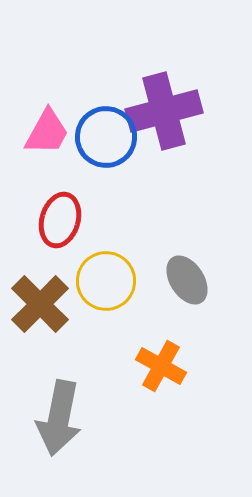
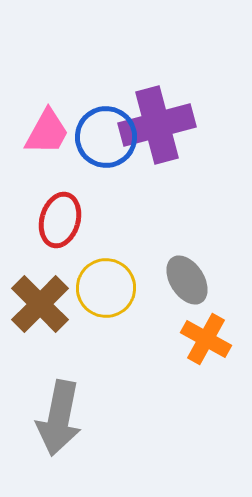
purple cross: moved 7 px left, 14 px down
yellow circle: moved 7 px down
orange cross: moved 45 px right, 27 px up
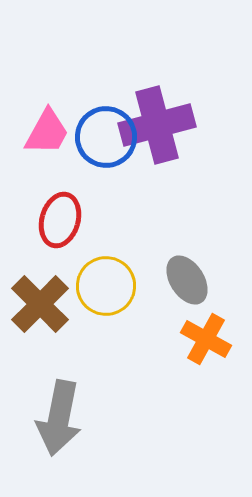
yellow circle: moved 2 px up
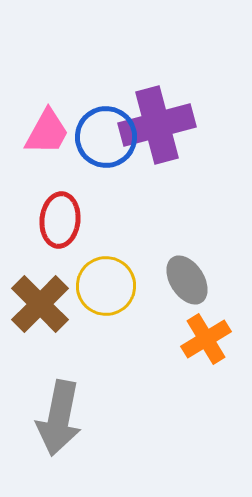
red ellipse: rotated 10 degrees counterclockwise
orange cross: rotated 30 degrees clockwise
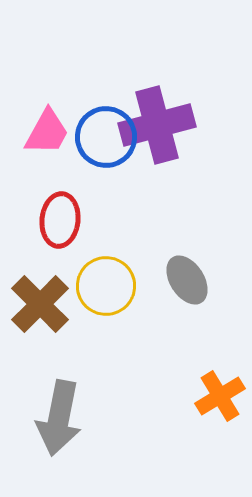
orange cross: moved 14 px right, 57 px down
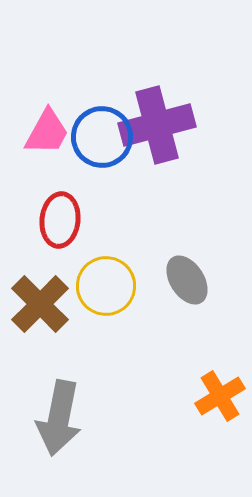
blue circle: moved 4 px left
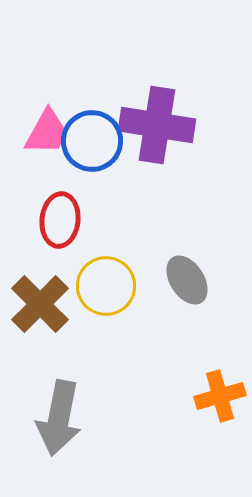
purple cross: rotated 24 degrees clockwise
blue circle: moved 10 px left, 4 px down
orange cross: rotated 15 degrees clockwise
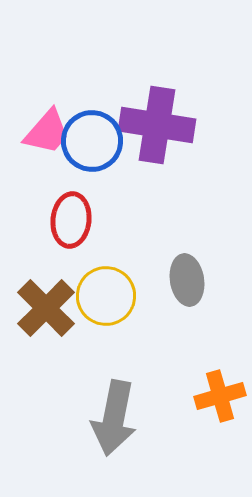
pink trapezoid: rotated 12 degrees clockwise
red ellipse: moved 11 px right
gray ellipse: rotated 24 degrees clockwise
yellow circle: moved 10 px down
brown cross: moved 6 px right, 4 px down
gray arrow: moved 55 px right
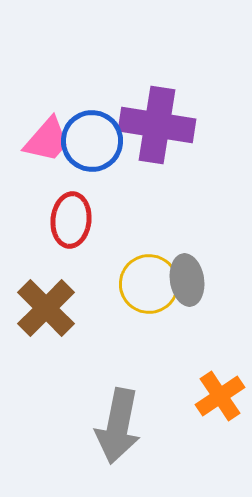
pink trapezoid: moved 8 px down
yellow circle: moved 43 px right, 12 px up
orange cross: rotated 18 degrees counterclockwise
gray arrow: moved 4 px right, 8 px down
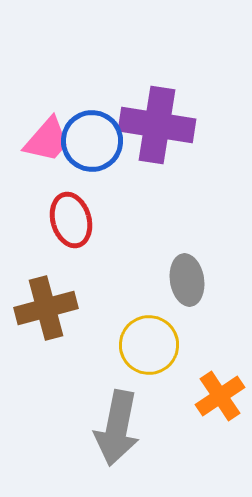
red ellipse: rotated 22 degrees counterclockwise
yellow circle: moved 61 px down
brown cross: rotated 30 degrees clockwise
gray arrow: moved 1 px left, 2 px down
